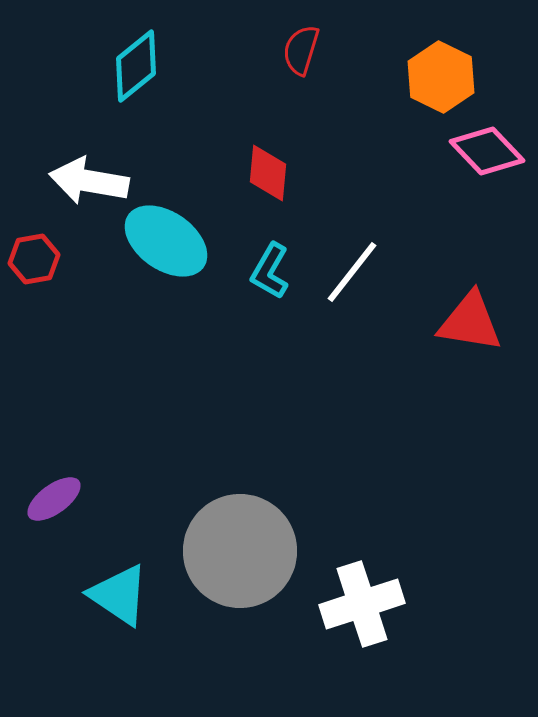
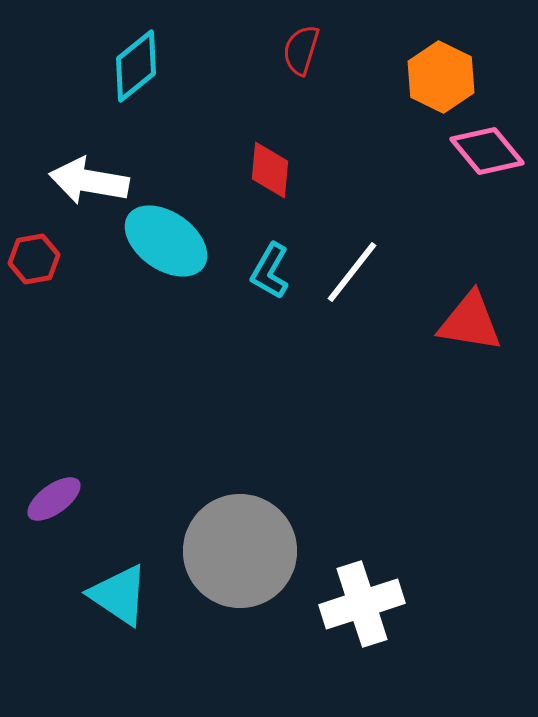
pink diamond: rotated 4 degrees clockwise
red diamond: moved 2 px right, 3 px up
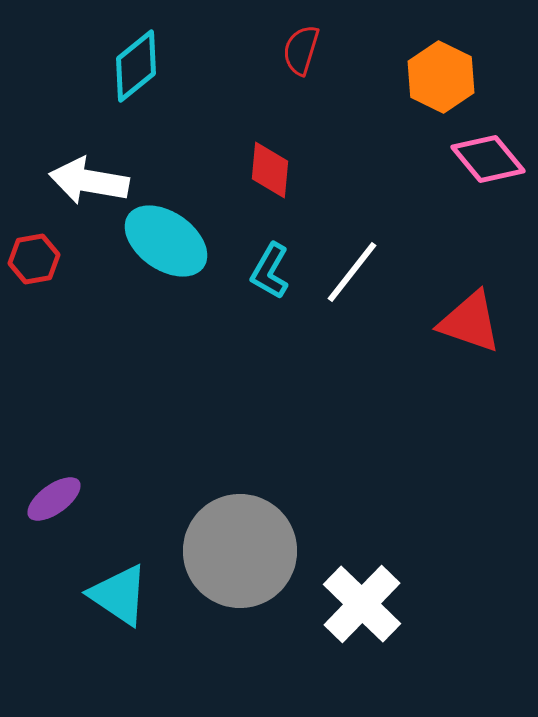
pink diamond: moved 1 px right, 8 px down
red triangle: rotated 10 degrees clockwise
white cross: rotated 28 degrees counterclockwise
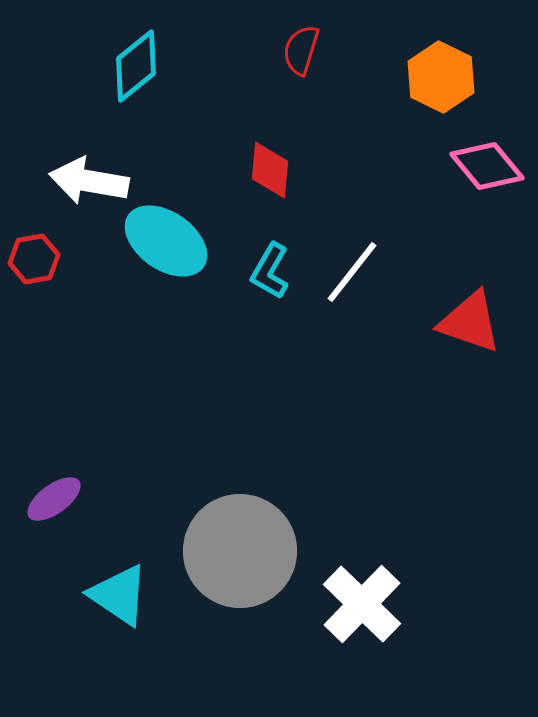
pink diamond: moved 1 px left, 7 px down
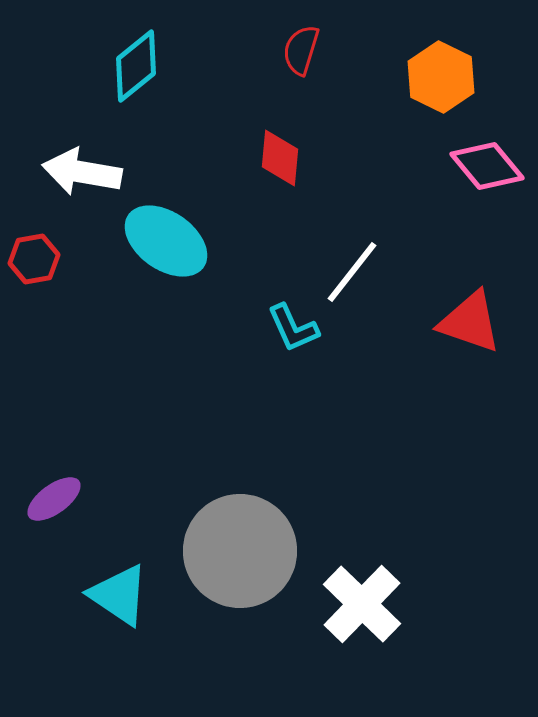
red diamond: moved 10 px right, 12 px up
white arrow: moved 7 px left, 9 px up
cyan L-shape: moved 23 px right, 57 px down; rotated 54 degrees counterclockwise
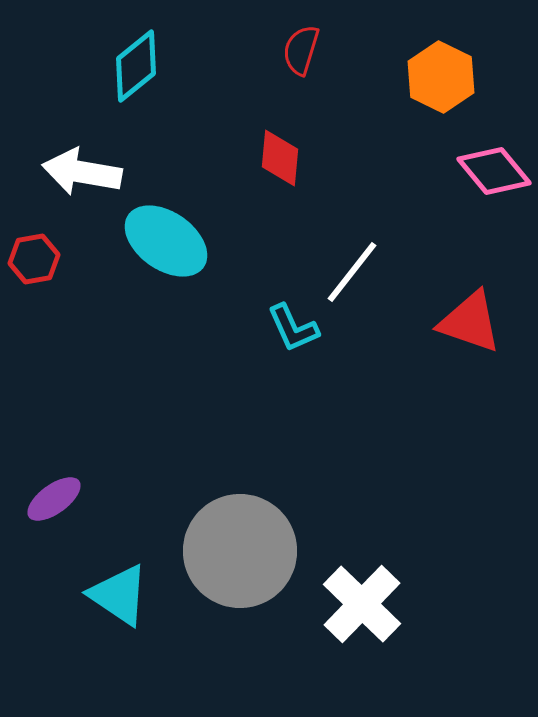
pink diamond: moved 7 px right, 5 px down
